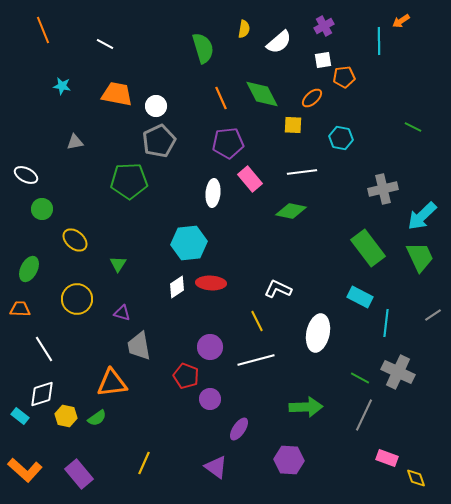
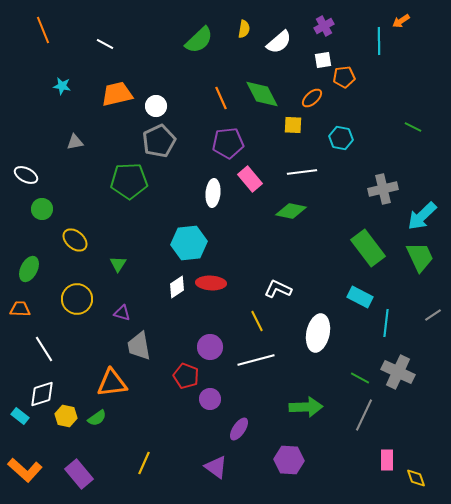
green semicircle at (203, 48): moved 4 px left, 8 px up; rotated 64 degrees clockwise
orange trapezoid at (117, 94): rotated 24 degrees counterclockwise
pink rectangle at (387, 458): moved 2 px down; rotated 70 degrees clockwise
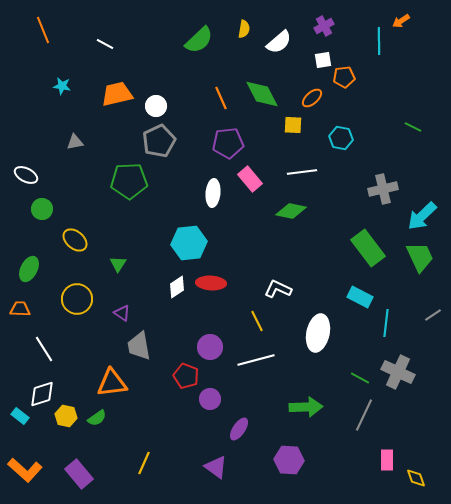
purple triangle at (122, 313): rotated 18 degrees clockwise
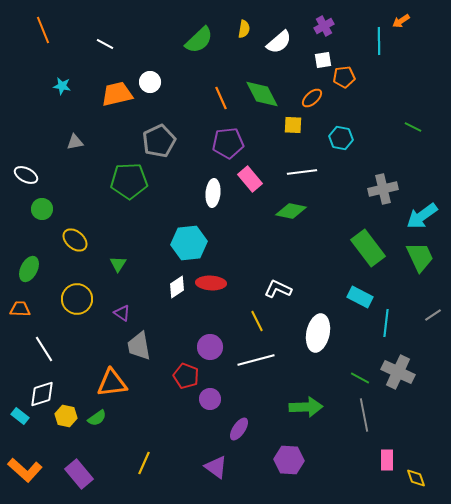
white circle at (156, 106): moved 6 px left, 24 px up
cyan arrow at (422, 216): rotated 8 degrees clockwise
gray line at (364, 415): rotated 36 degrees counterclockwise
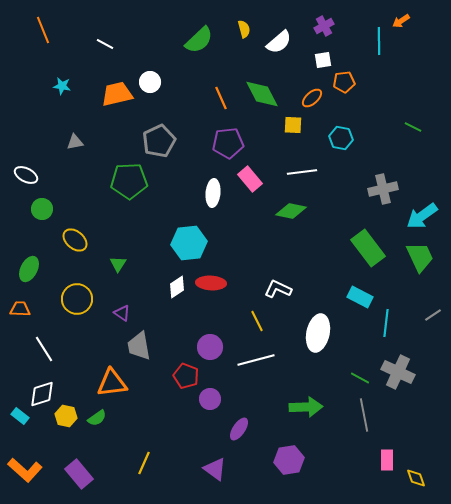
yellow semicircle at (244, 29): rotated 24 degrees counterclockwise
orange pentagon at (344, 77): moved 5 px down
purple hexagon at (289, 460): rotated 12 degrees counterclockwise
purple triangle at (216, 467): moved 1 px left, 2 px down
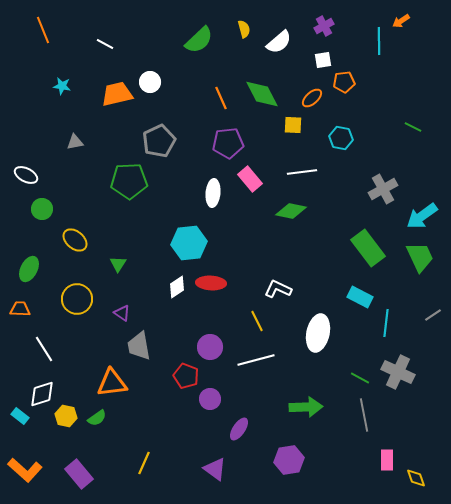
gray cross at (383, 189): rotated 16 degrees counterclockwise
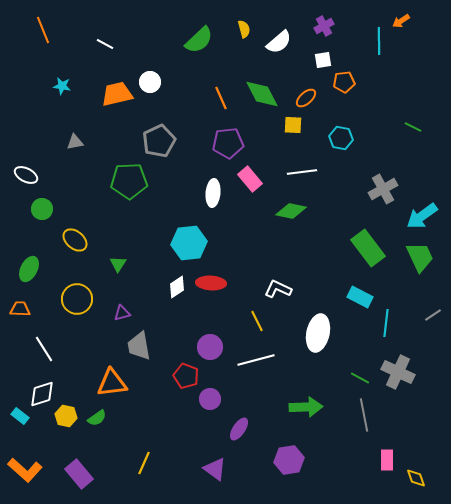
orange ellipse at (312, 98): moved 6 px left
purple triangle at (122, 313): rotated 48 degrees counterclockwise
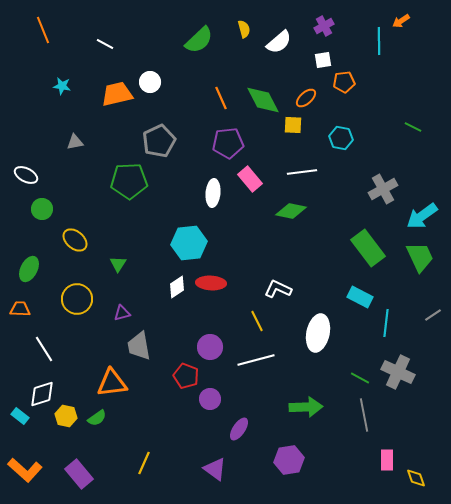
green diamond at (262, 94): moved 1 px right, 6 px down
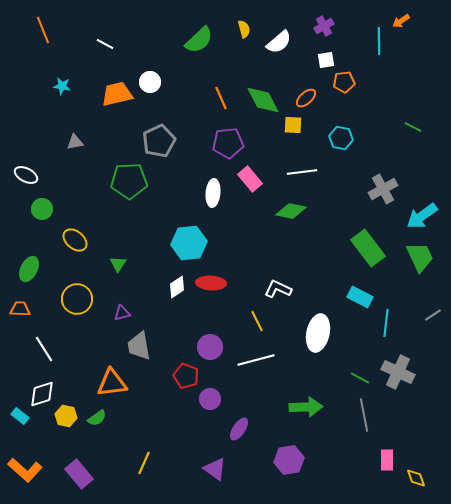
white square at (323, 60): moved 3 px right
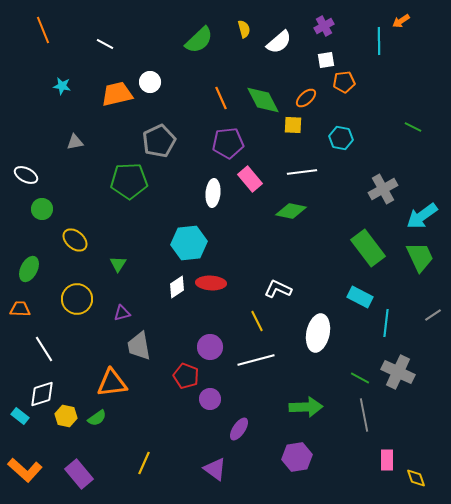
purple hexagon at (289, 460): moved 8 px right, 3 px up
